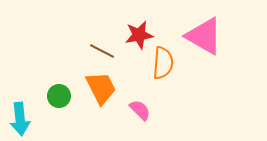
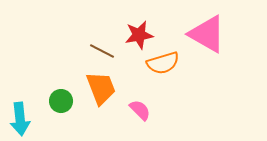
pink triangle: moved 3 px right, 2 px up
orange semicircle: rotated 68 degrees clockwise
orange trapezoid: rotated 6 degrees clockwise
green circle: moved 2 px right, 5 px down
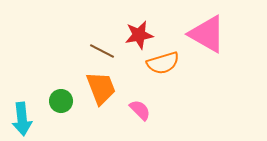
cyan arrow: moved 2 px right
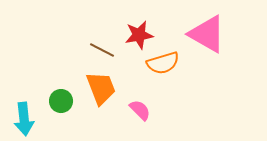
brown line: moved 1 px up
cyan arrow: moved 2 px right
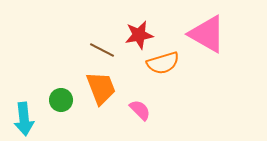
green circle: moved 1 px up
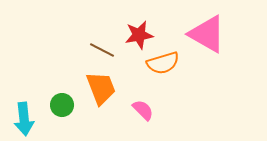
green circle: moved 1 px right, 5 px down
pink semicircle: moved 3 px right
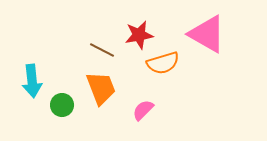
pink semicircle: rotated 90 degrees counterclockwise
cyan arrow: moved 8 px right, 38 px up
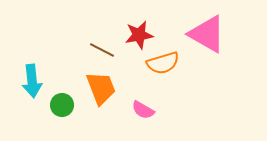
pink semicircle: rotated 105 degrees counterclockwise
